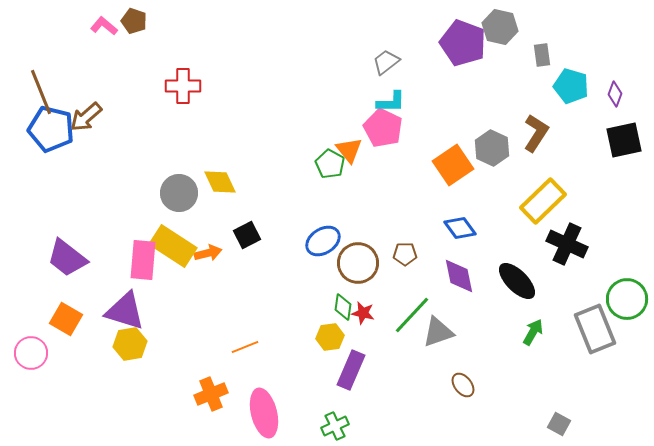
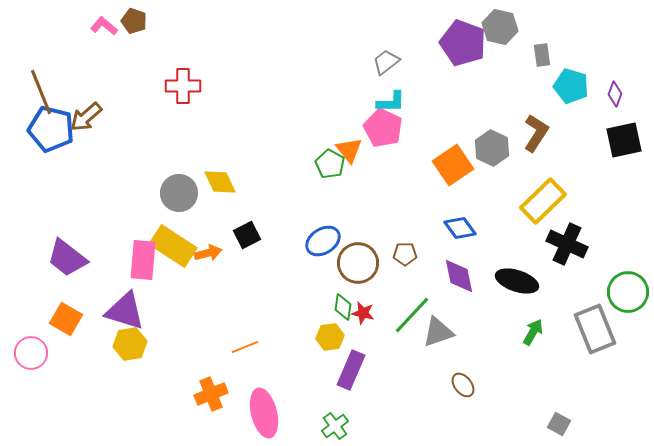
black ellipse at (517, 281): rotated 27 degrees counterclockwise
green circle at (627, 299): moved 1 px right, 7 px up
green cross at (335, 426): rotated 12 degrees counterclockwise
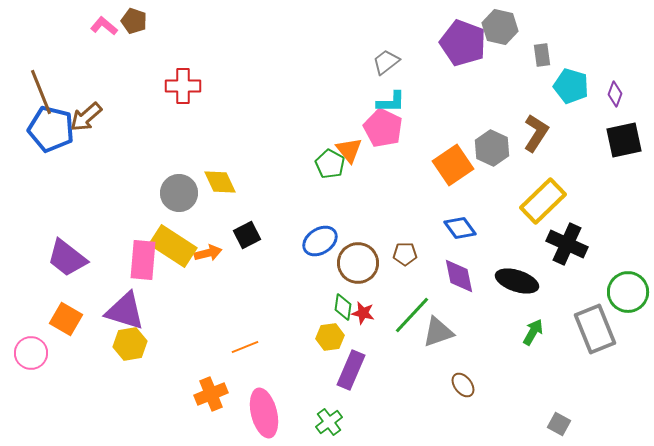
blue ellipse at (323, 241): moved 3 px left
green cross at (335, 426): moved 6 px left, 4 px up
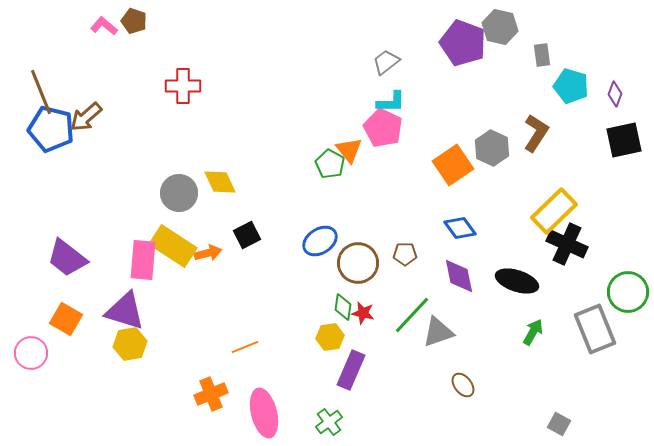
yellow rectangle at (543, 201): moved 11 px right, 10 px down
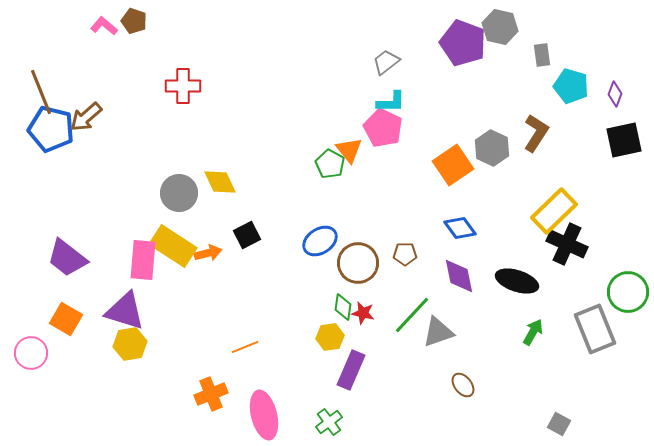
pink ellipse at (264, 413): moved 2 px down
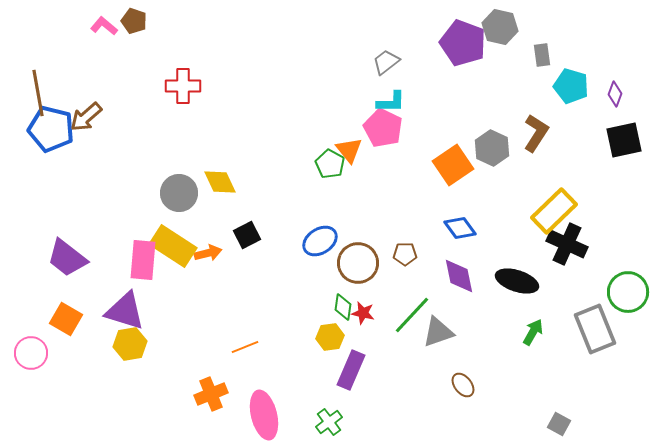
brown line at (41, 92): moved 3 px left, 1 px down; rotated 12 degrees clockwise
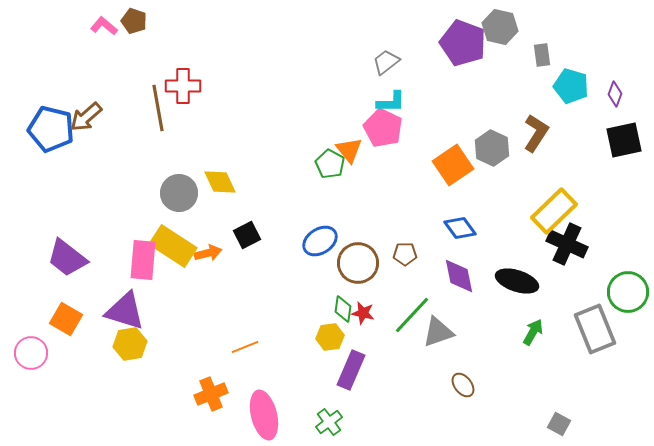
brown line at (38, 93): moved 120 px right, 15 px down
green diamond at (343, 307): moved 2 px down
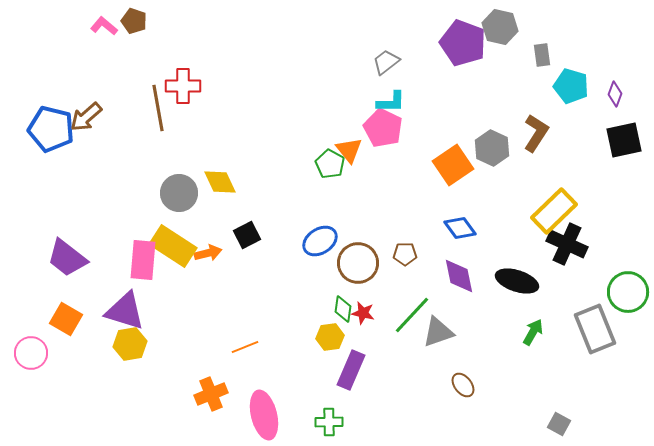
green cross at (329, 422): rotated 36 degrees clockwise
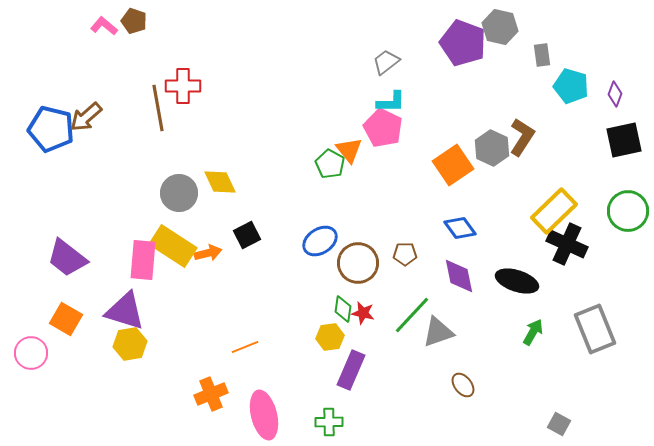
brown L-shape at (536, 133): moved 14 px left, 4 px down
green circle at (628, 292): moved 81 px up
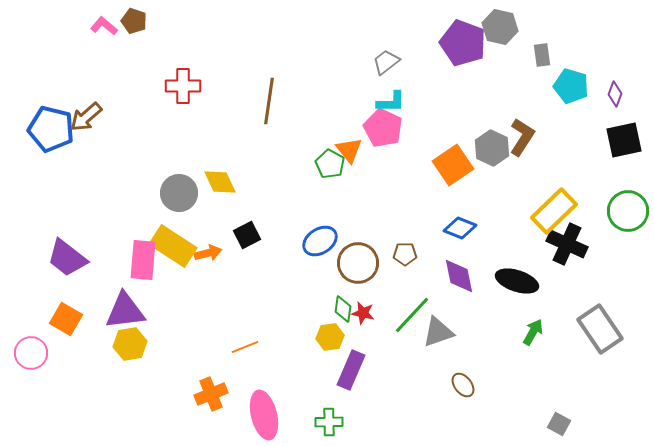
brown line at (158, 108): moved 111 px right, 7 px up; rotated 18 degrees clockwise
blue diamond at (460, 228): rotated 32 degrees counterclockwise
purple triangle at (125, 311): rotated 24 degrees counterclockwise
gray rectangle at (595, 329): moved 5 px right; rotated 12 degrees counterclockwise
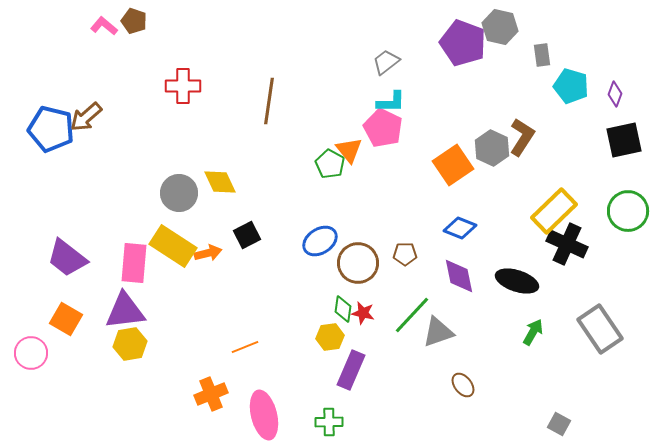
pink rectangle at (143, 260): moved 9 px left, 3 px down
